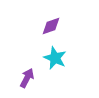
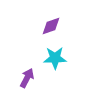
cyan star: rotated 25 degrees counterclockwise
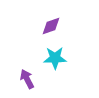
purple arrow: moved 1 px down; rotated 54 degrees counterclockwise
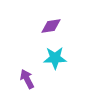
purple diamond: rotated 10 degrees clockwise
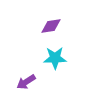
purple arrow: moved 1 px left, 3 px down; rotated 96 degrees counterclockwise
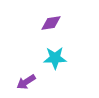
purple diamond: moved 3 px up
